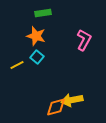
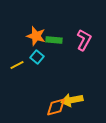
green rectangle: moved 11 px right, 27 px down; rotated 14 degrees clockwise
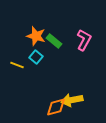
green rectangle: moved 1 px down; rotated 35 degrees clockwise
cyan square: moved 1 px left
yellow line: rotated 48 degrees clockwise
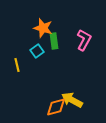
orange star: moved 7 px right, 8 px up
green rectangle: rotated 42 degrees clockwise
cyan square: moved 1 px right, 6 px up; rotated 16 degrees clockwise
yellow line: rotated 56 degrees clockwise
yellow arrow: rotated 40 degrees clockwise
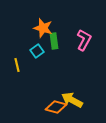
orange diamond: rotated 30 degrees clockwise
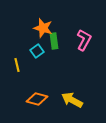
orange diamond: moved 19 px left, 8 px up
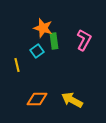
orange diamond: rotated 15 degrees counterclockwise
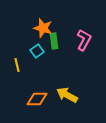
yellow arrow: moved 5 px left, 5 px up
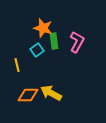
pink L-shape: moved 7 px left, 2 px down
cyan square: moved 1 px up
yellow arrow: moved 16 px left, 2 px up
orange diamond: moved 9 px left, 4 px up
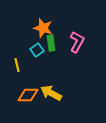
green rectangle: moved 3 px left, 2 px down
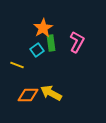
orange star: rotated 24 degrees clockwise
yellow line: rotated 56 degrees counterclockwise
